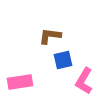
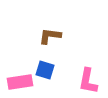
blue square: moved 18 px left, 10 px down; rotated 30 degrees clockwise
pink L-shape: moved 4 px right; rotated 20 degrees counterclockwise
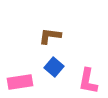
blue square: moved 9 px right, 3 px up; rotated 24 degrees clockwise
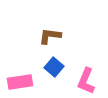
pink L-shape: moved 2 px left; rotated 12 degrees clockwise
